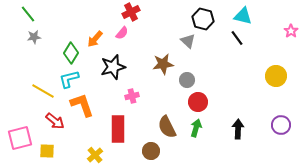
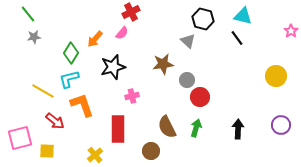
red circle: moved 2 px right, 5 px up
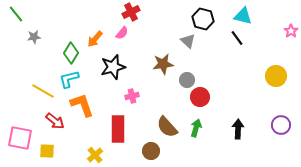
green line: moved 12 px left
brown semicircle: rotated 15 degrees counterclockwise
pink square: rotated 25 degrees clockwise
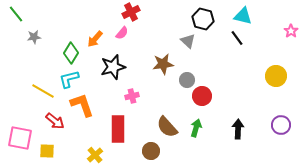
red circle: moved 2 px right, 1 px up
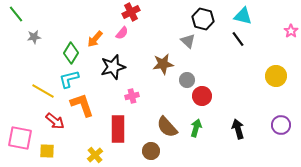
black line: moved 1 px right, 1 px down
black arrow: rotated 18 degrees counterclockwise
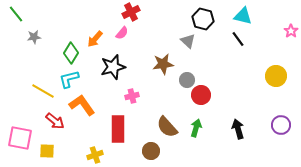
red circle: moved 1 px left, 1 px up
orange L-shape: rotated 16 degrees counterclockwise
yellow cross: rotated 21 degrees clockwise
